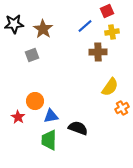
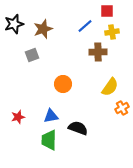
red square: rotated 24 degrees clockwise
black star: rotated 12 degrees counterclockwise
brown star: rotated 18 degrees clockwise
orange circle: moved 28 px right, 17 px up
red star: rotated 24 degrees clockwise
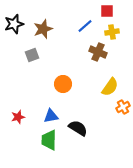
brown cross: rotated 24 degrees clockwise
orange cross: moved 1 px right, 1 px up
black semicircle: rotated 12 degrees clockwise
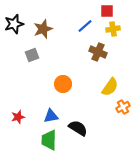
yellow cross: moved 1 px right, 3 px up
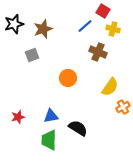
red square: moved 4 px left; rotated 32 degrees clockwise
yellow cross: rotated 24 degrees clockwise
orange circle: moved 5 px right, 6 px up
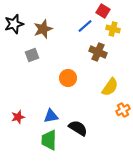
orange cross: moved 3 px down
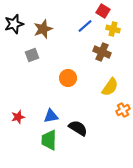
brown cross: moved 4 px right
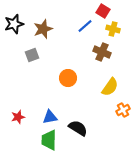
blue triangle: moved 1 px left, 1 px down
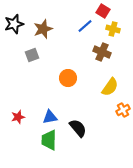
black semicircle: rotated 18 degrees clockwise
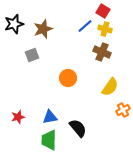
yellow cross: moved 8 px left
